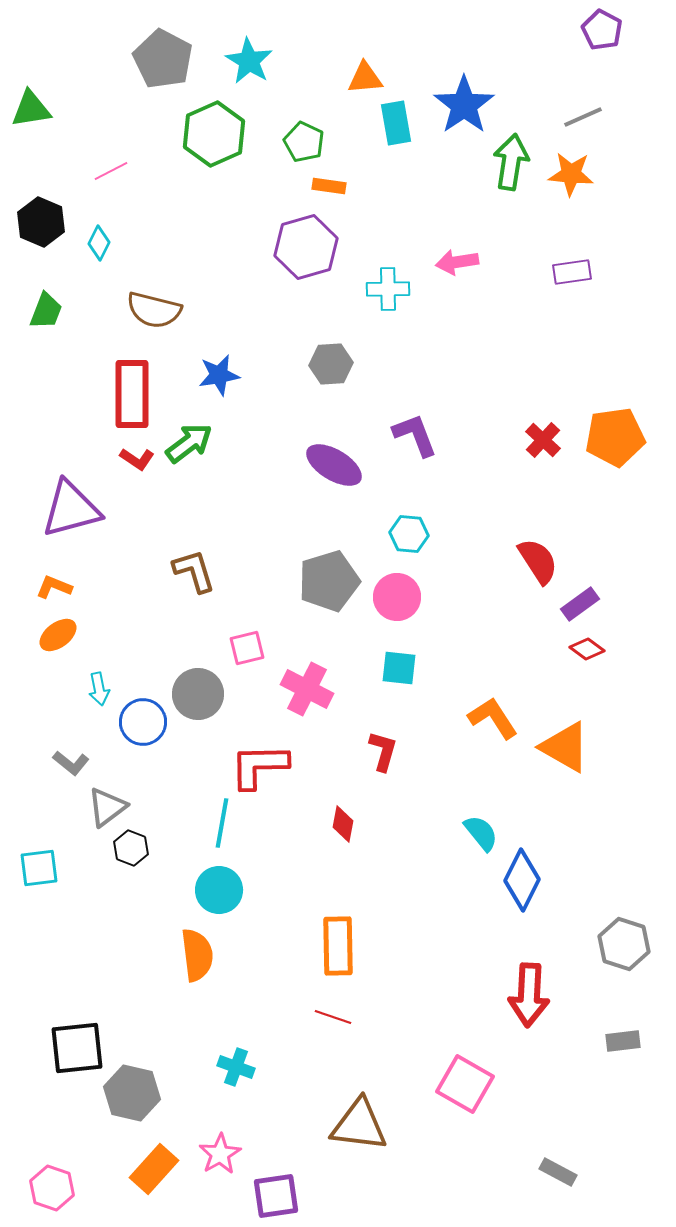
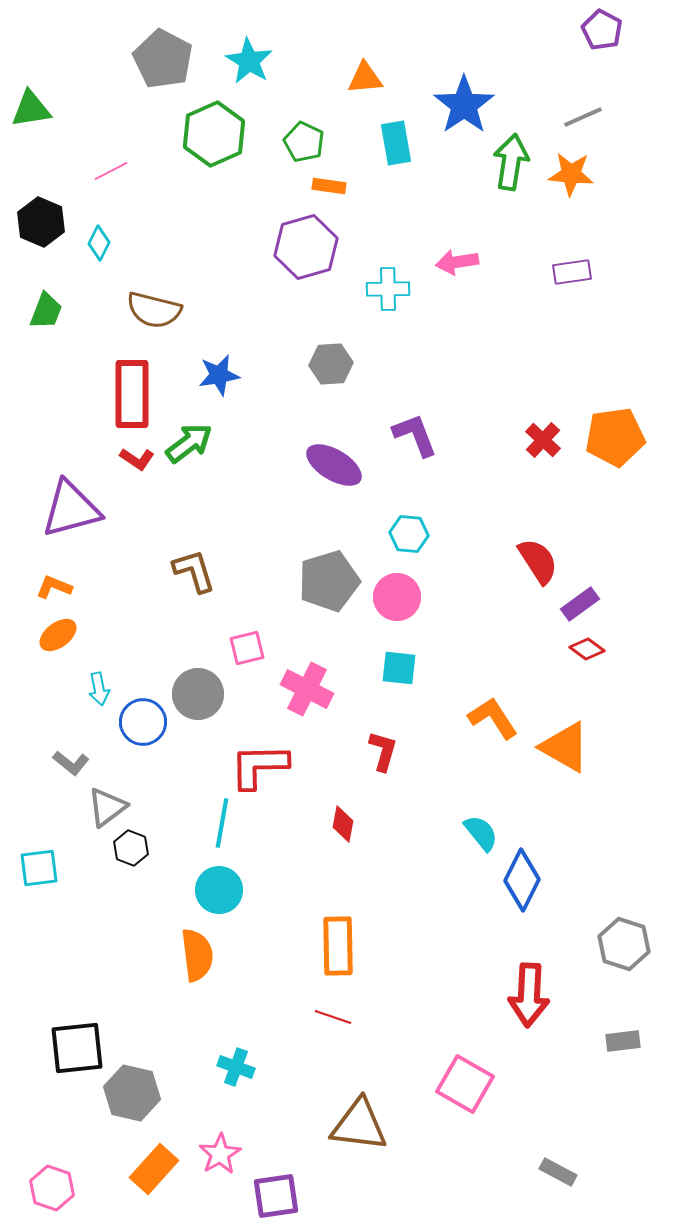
cyan rectangle at (396, 123): moved 20 px down
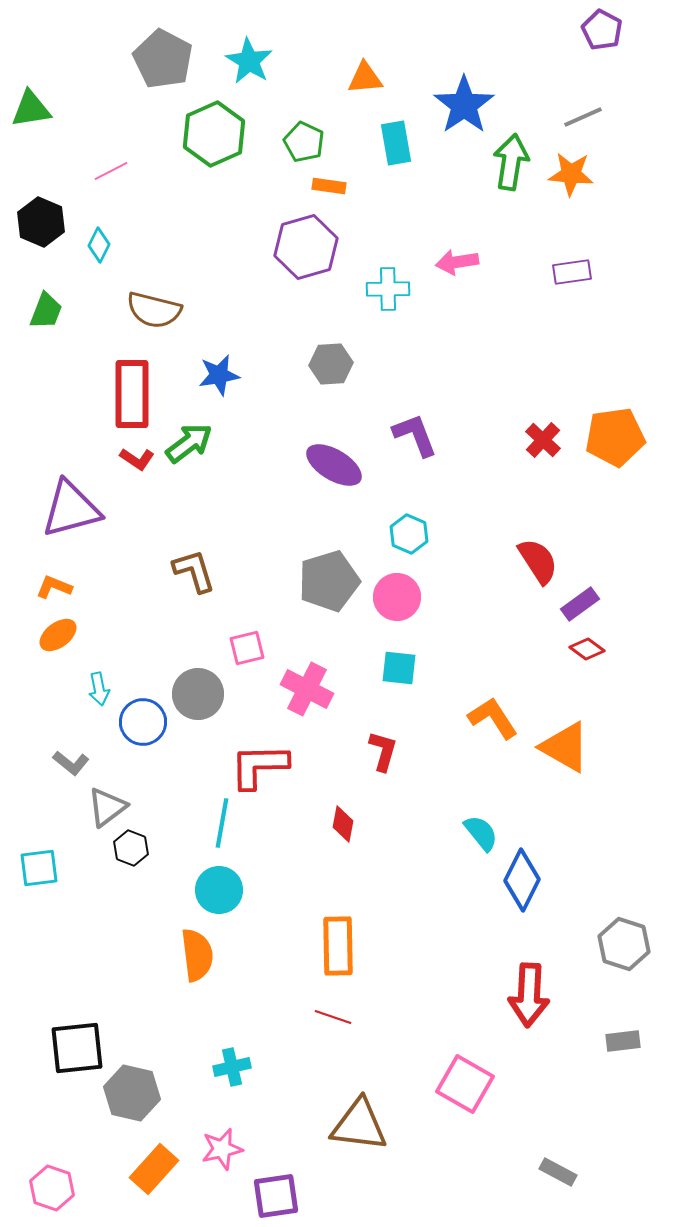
cyan diamond at (99, 243): moved 2 px down
cyan hexagon at (409, 534): rotated 18 degrees clockwise
cyan cross at (236, 1067): moved 4 px left; rotated 33 degrees counterclockwise
pink star at (220, 1154): moved 2 px right, 5 px up; rotated 18 degrees clockwise
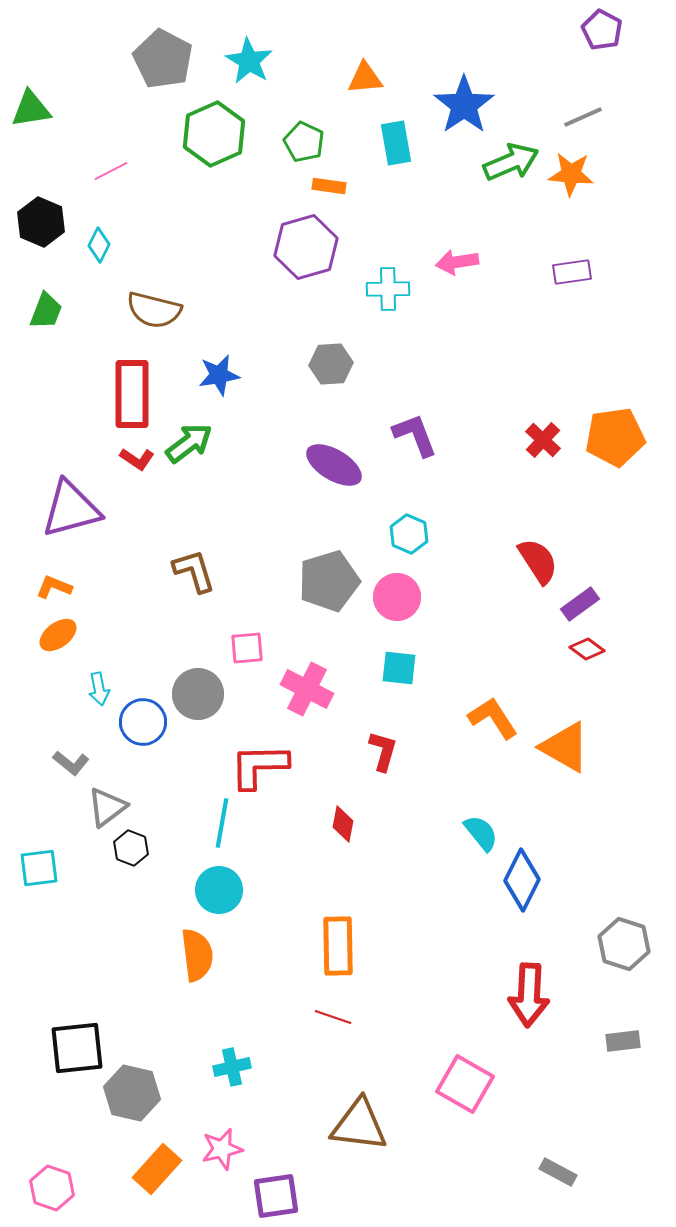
green arrow at (511, 162): rotated 58 degrees clockwise
pink square at (247, 648): rotated 9 degrees clockwise
orange rectangle at (154, 1169): moved 3 px right
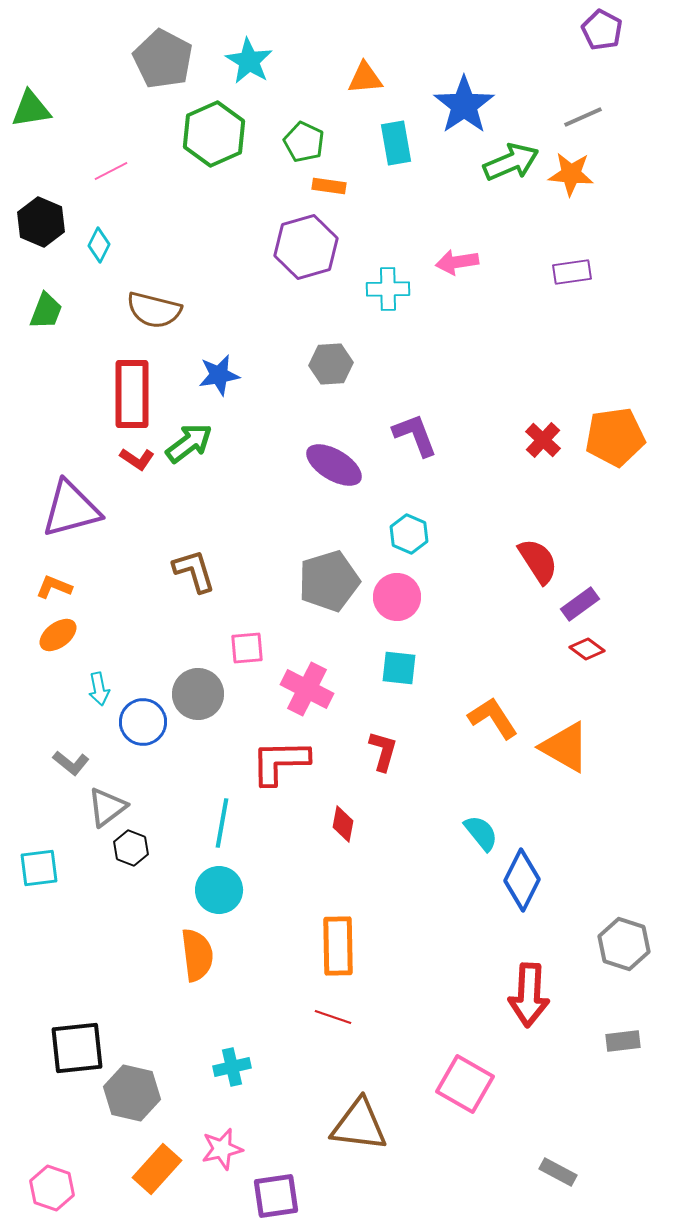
red L-shape at (259, 766): moved 21 px right, 4 px up
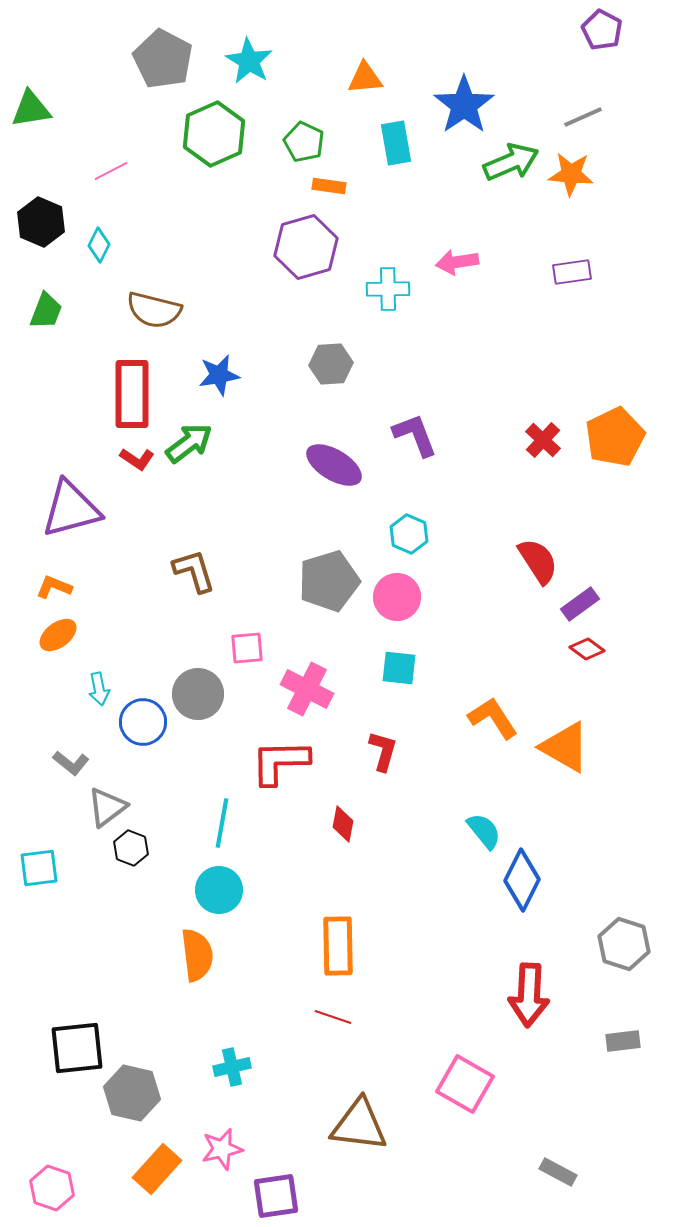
orange pentagon at (615, 437): rotated 18 degrees counterclockwise
cyan semicircle at (481, 833): moved 3 px right, 2 px up
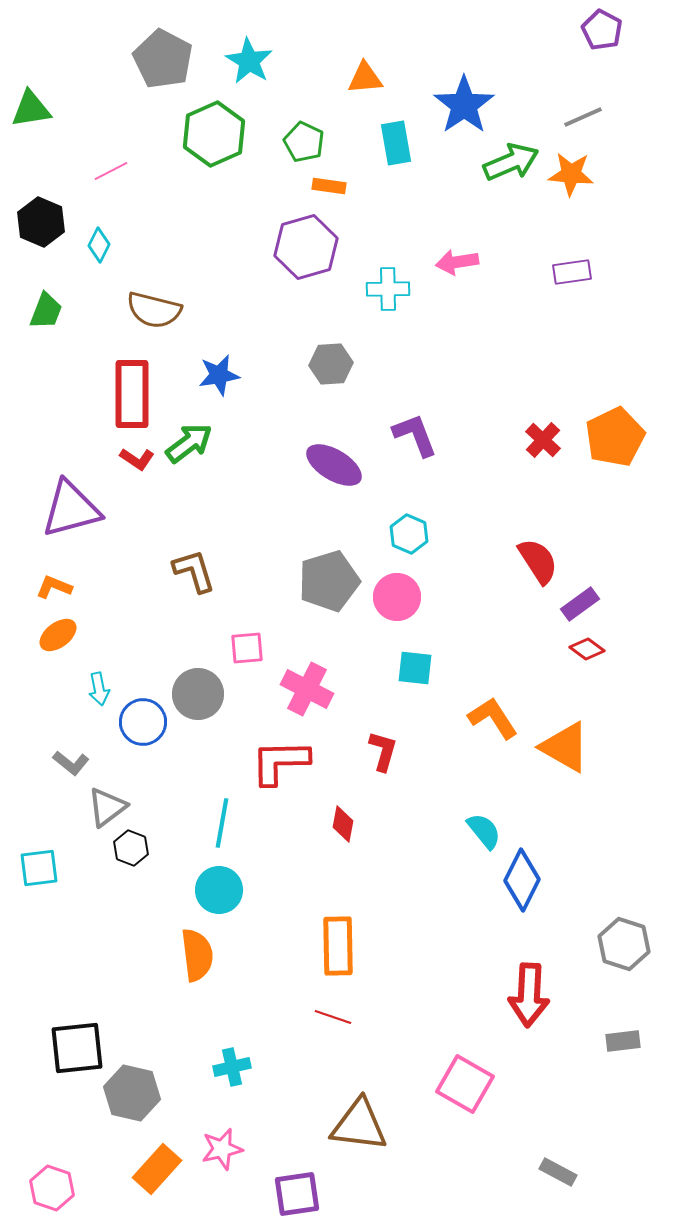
cyan square at (399, 668): moved 16 px right
purple square at (276, 1196): moved 21 px right, 2 px up
